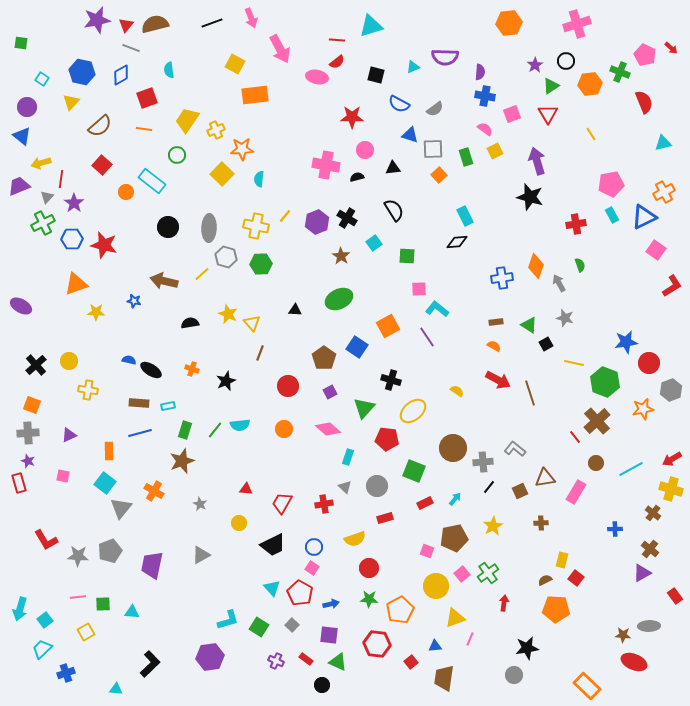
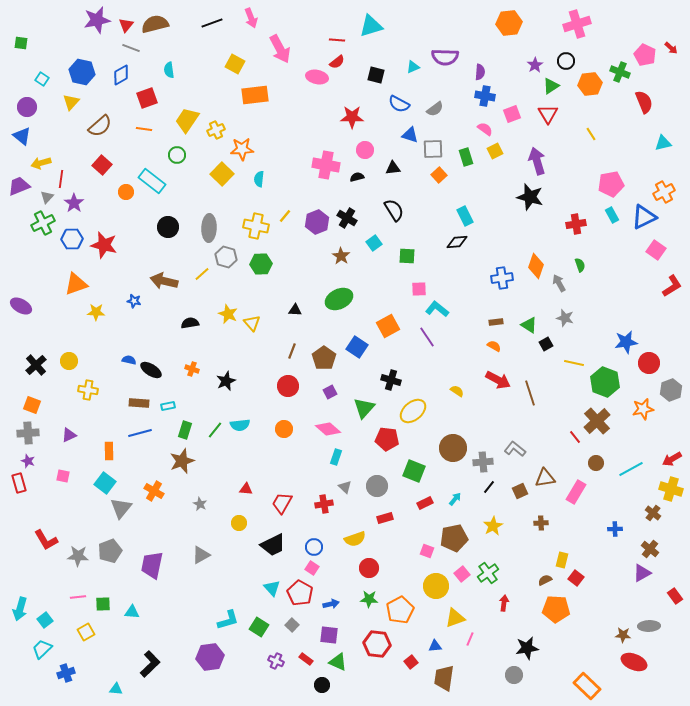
brown line at (260, 353): moved 32 px right, 2 px up
cyan rectangle at (348, 457): moved 12 px left
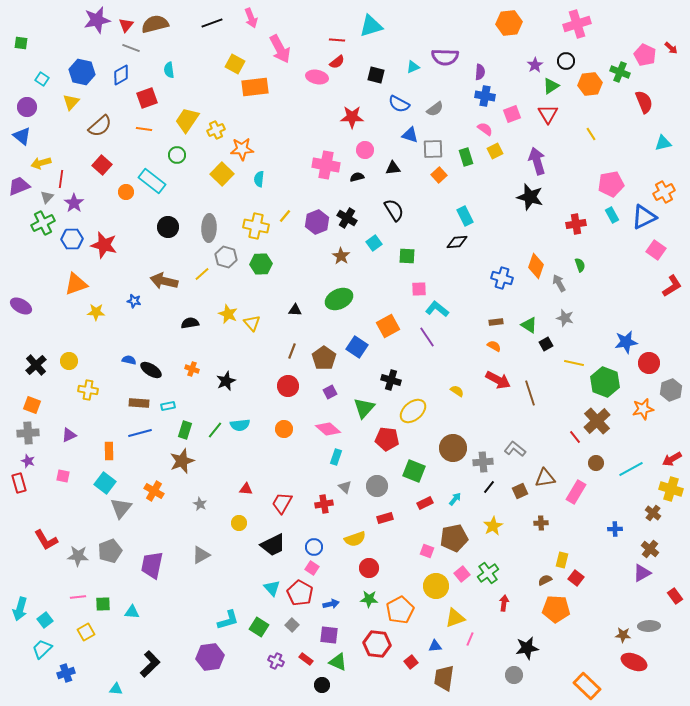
orange rectangle at (255, 95): moved 8 px up
blue cross at (502, 278): rotated 25 degrees clockwise
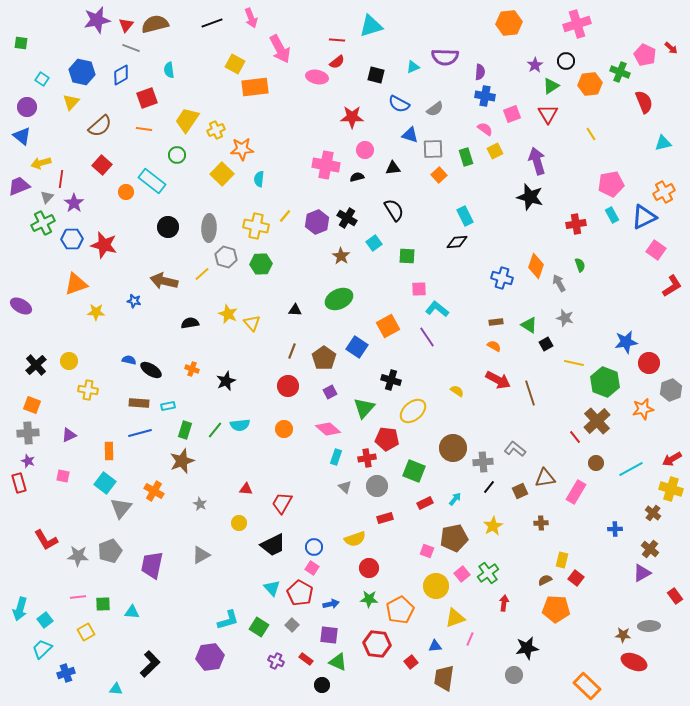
red cross at (324, 504): moved 43 px right, 46 px up
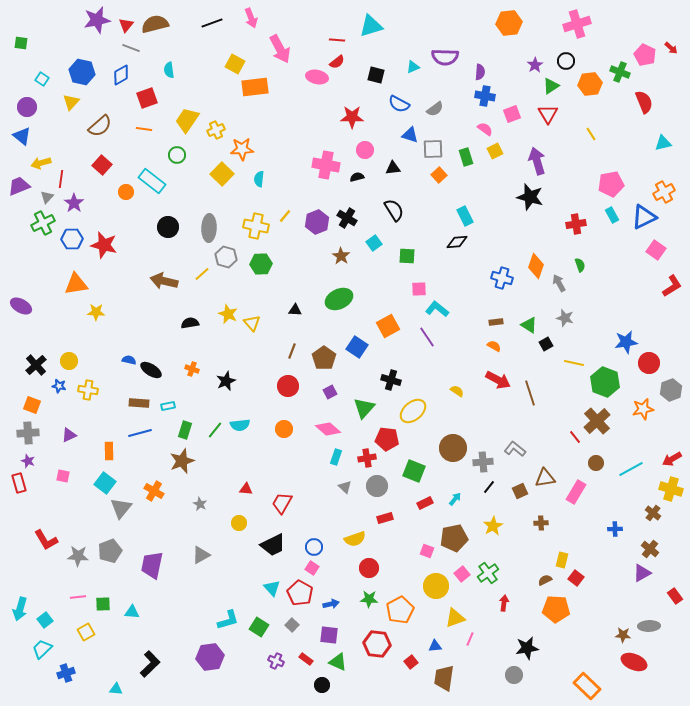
orange triangle at (76, 284): rotated 10 degrees clockwise
blue star at (134, 301): moved 75 px left, 85 px down
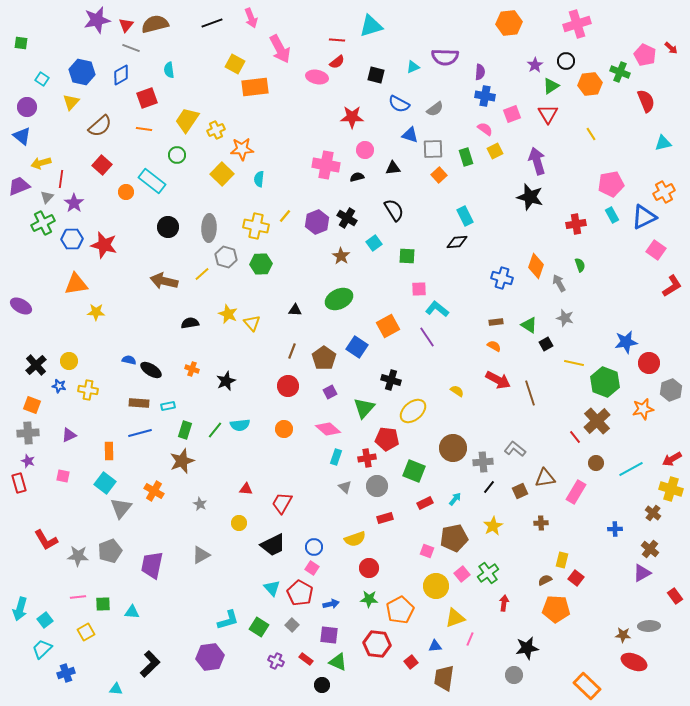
red semicircle at (644, 102): moved 2 px right, 1 px up
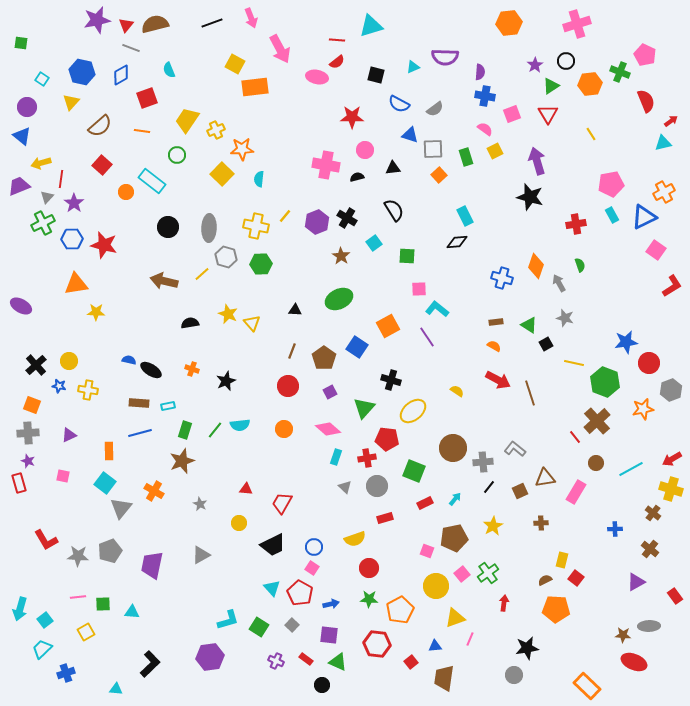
red arrow at (671, 48): moved 73 px down; rotated 80 degrees counterclockwise
cyan semicircle at (169, 70): rotated 14 degrees counterclockwise
orange line at (144, 129): moved 2 px left, 2 px down
purple triangle at (642, 573): moved 6 px left, 9 px down
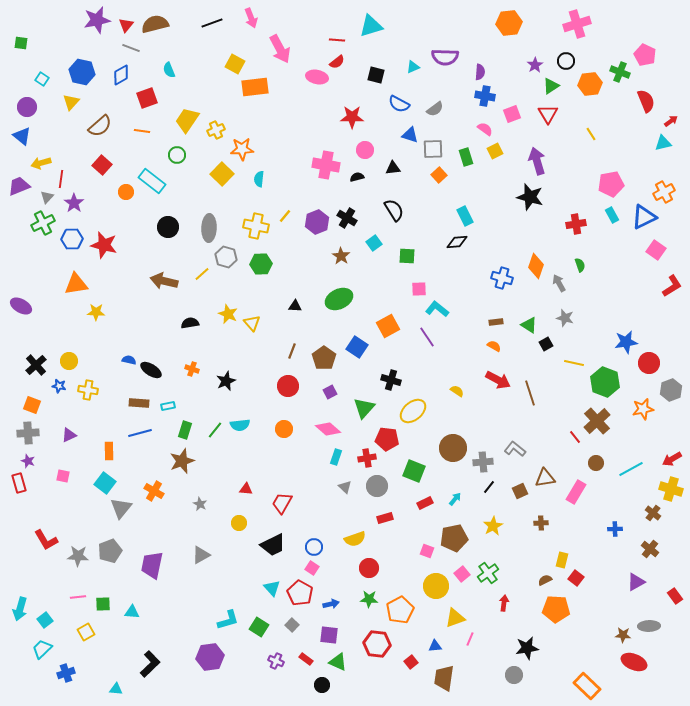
black triangle at (295, 310): moved 4 px up
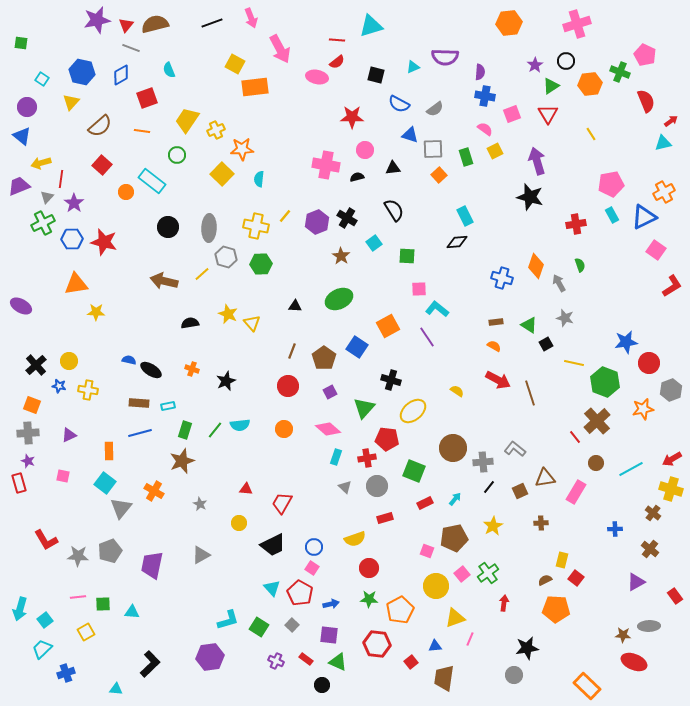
red star at (104, 245): moved 3 px up
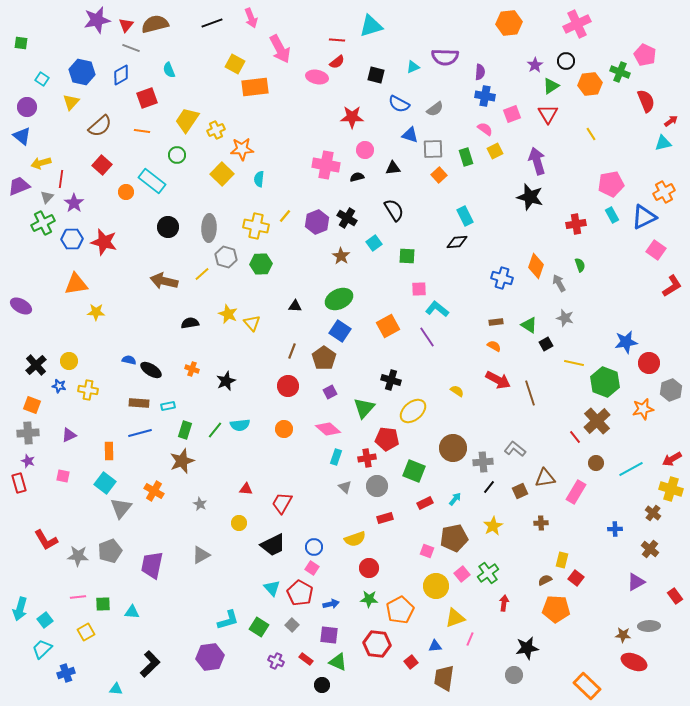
pink cross at (577, 24): rotated 8 degrees counterclockwise
blue square at (357, 347): moved 17 px left, 16 px up
